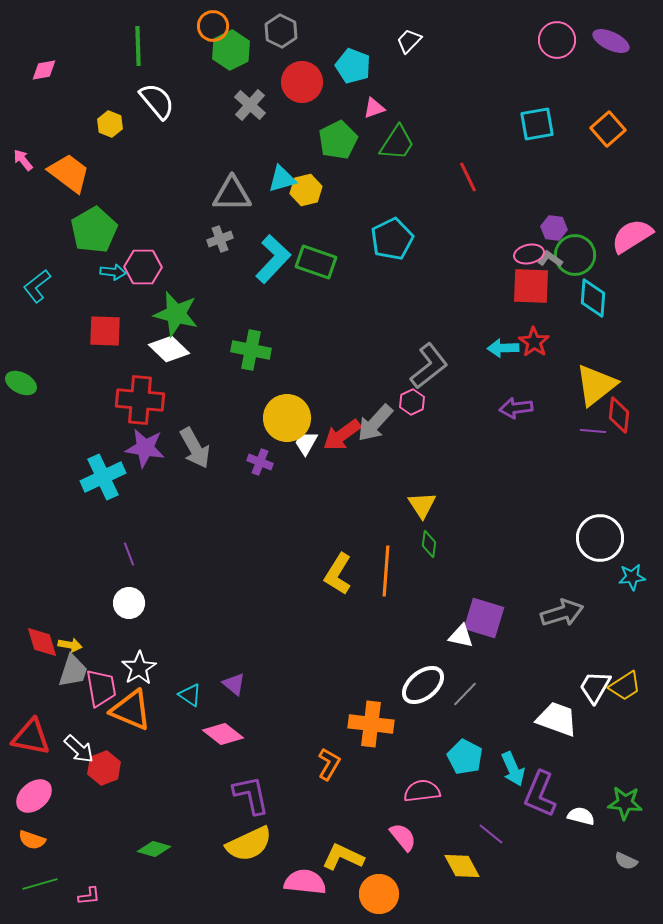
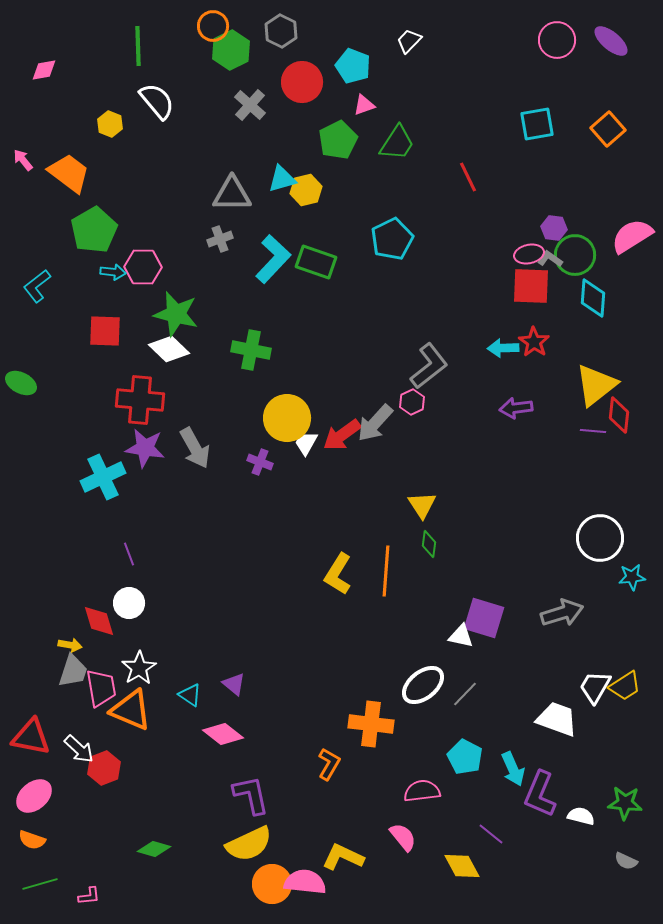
purple ellipse at (611, 41): rotated 15 degrees clockwise
pink triangle at (374, 108): moved 10 px left, 3 px up
red diamond at (42, 642): moved 57 px right, 21 px up
orange circle at (379, 894): moved 107 px left, 10 px up
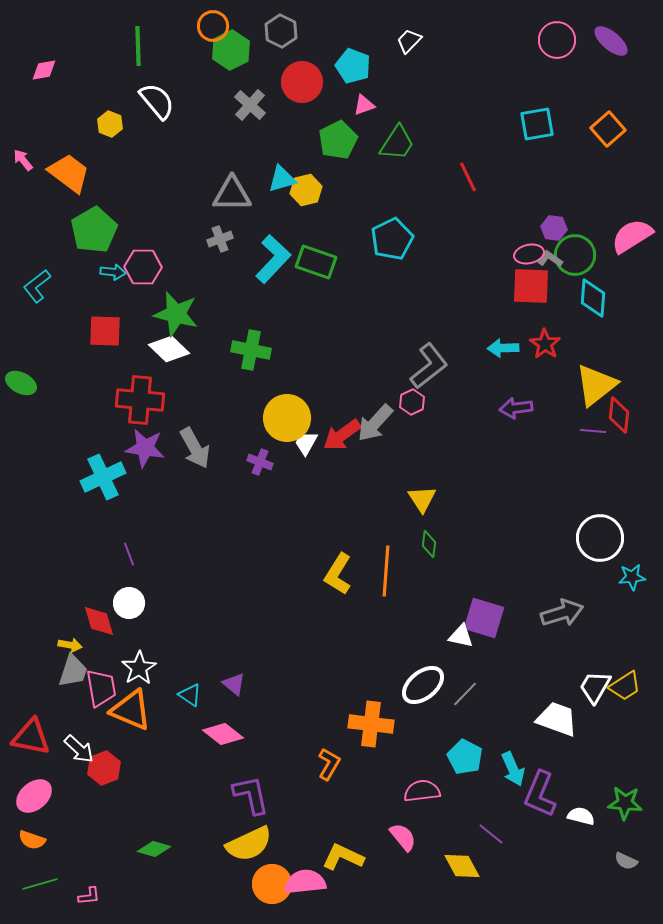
red star at (534, 342): moved 11 px right, 2 px down
yellow triangle at (422, 505): moved 6 px up
pink semicircle at (305, 882): rotated 12 degrees counterclockwise
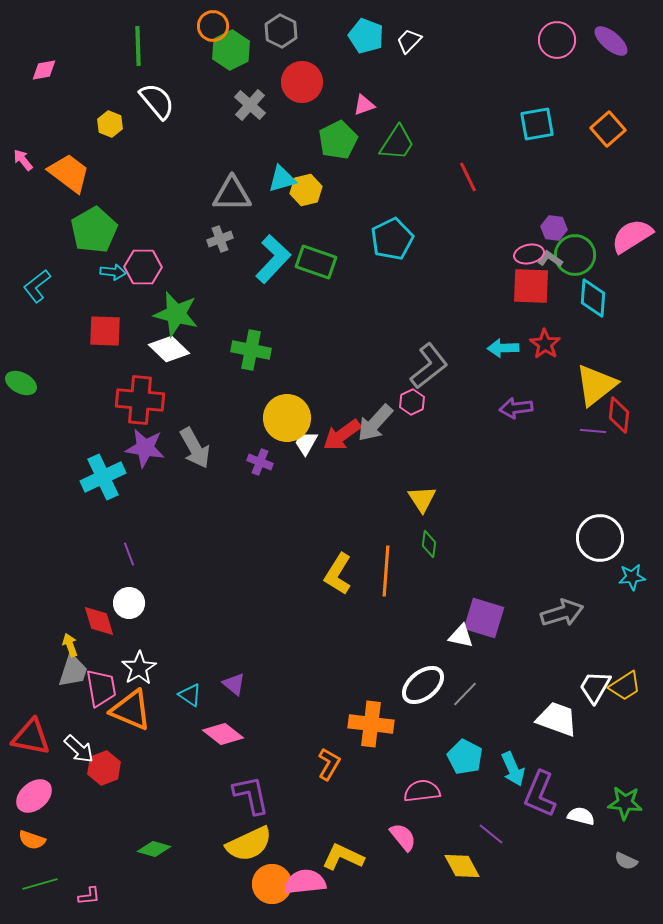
cyan pentagon at (353, 66): moved 13 px right, 30 px up
yellow arrow at (70, 645): rotated 120 degrees counterclockwise
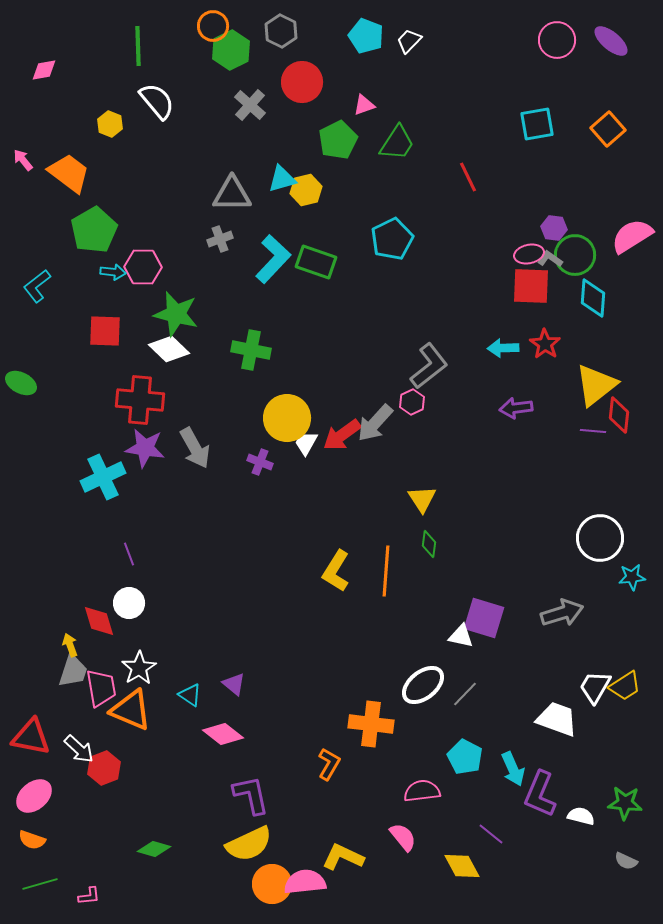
yellow L-shape at (338, 574): moved 2 px left, 3 px up
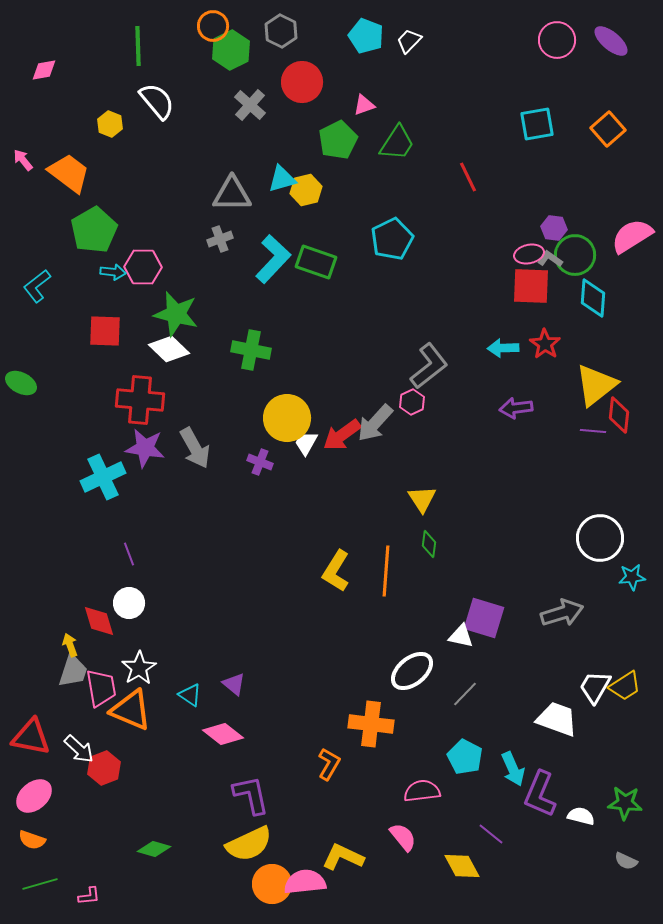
white ellipse at (423, 685): moved 11 px left, 14 px up
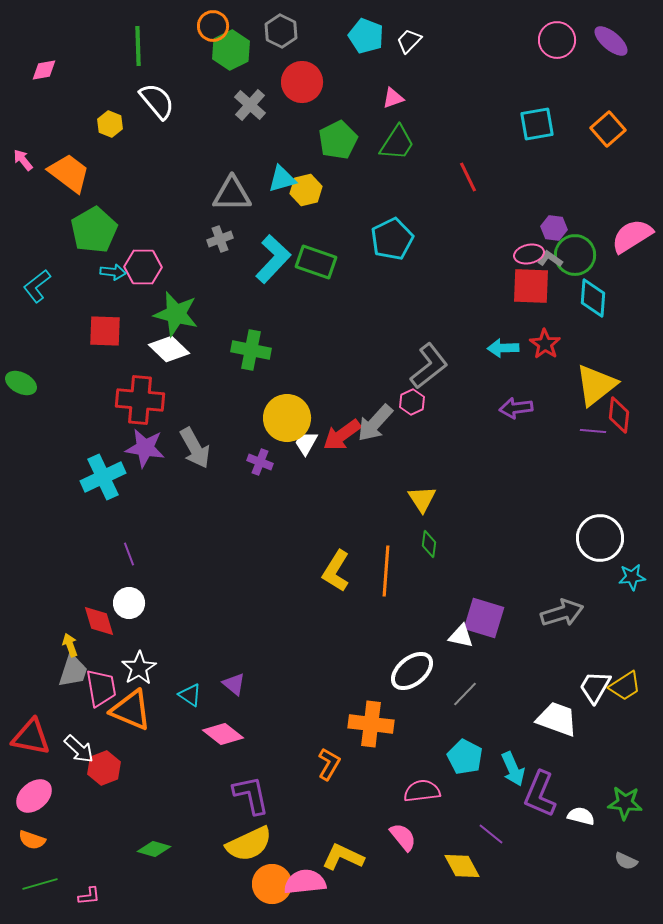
pink triangle at (364, 105): moved 29 px right, 7 px up
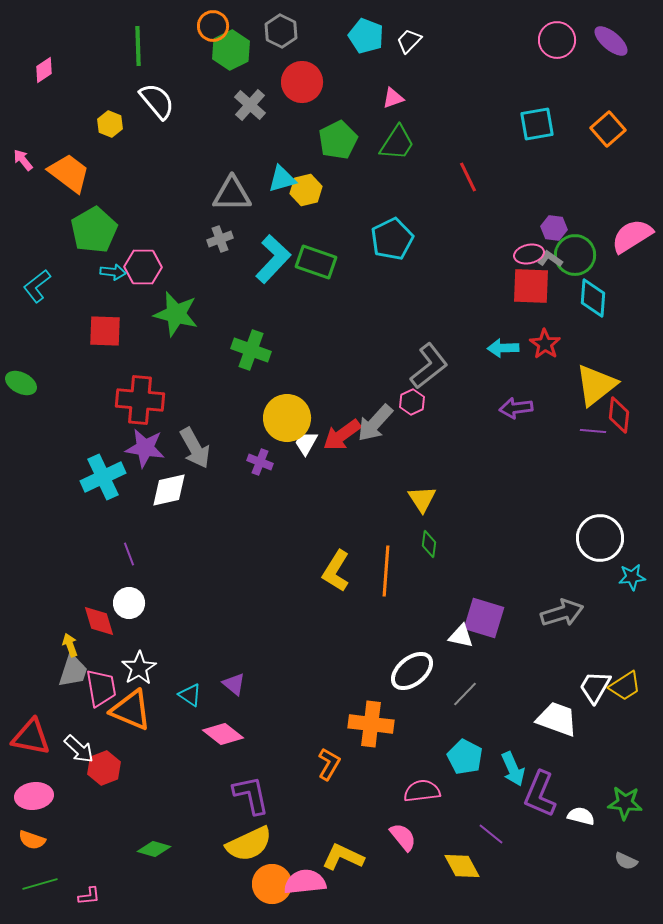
pink diamond at (44, 70): rotated 24 degrees counterclockwise
white diamond at (169, 349): moved 141 px down; rotated 57 degrees counterclockwise
green cross at (251, 350): rotated 9 degrees clockwise
pink ellipse at (34, 796): rotated 33 degrees clockwise
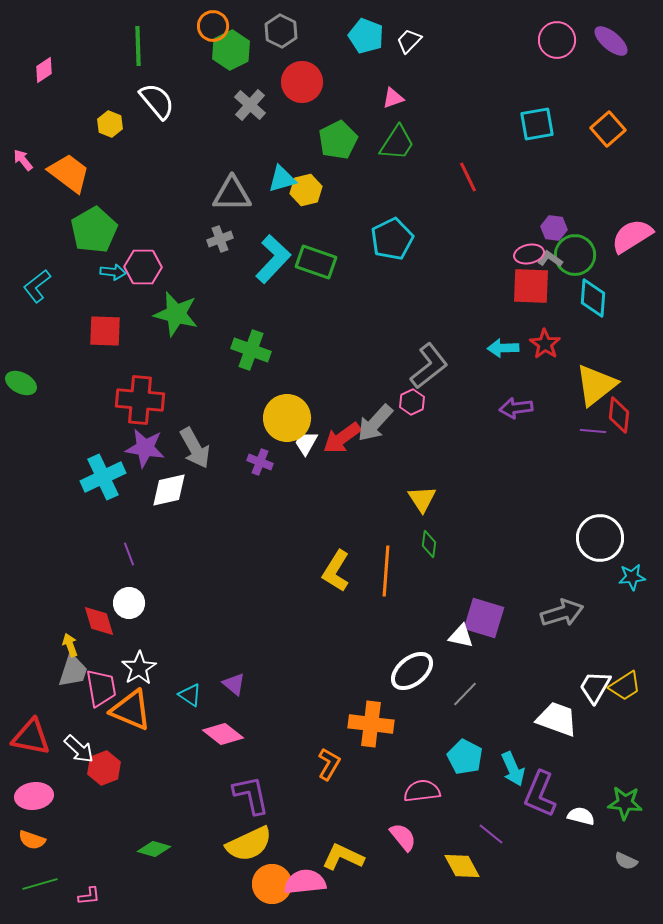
red arrow at (342, 435): moved 3 px down
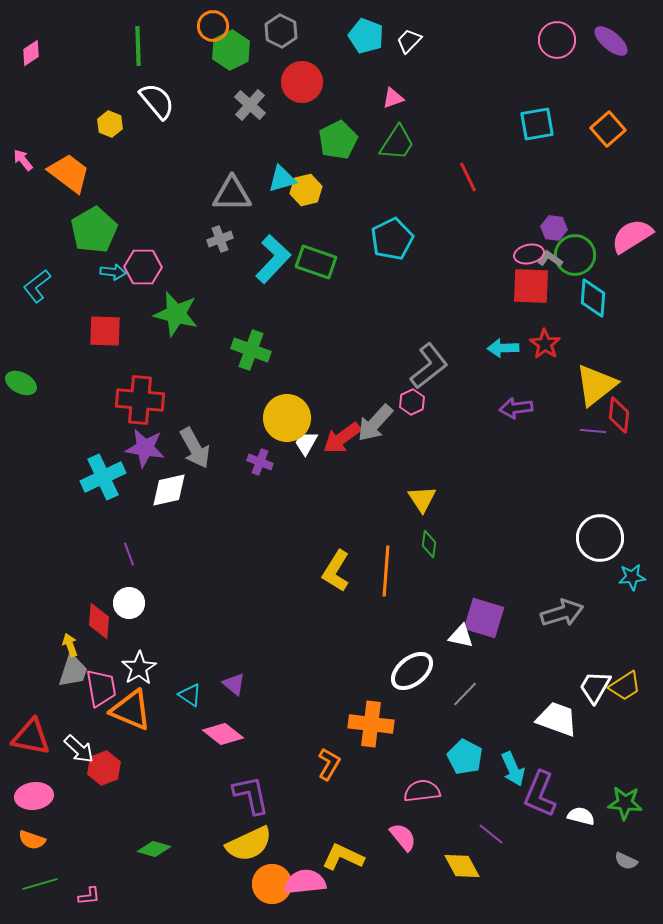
pink diamond at (44, 70): moved 13 px left, 17 px up
red diamond at (99, 621): rotated 21 degrees clockwise
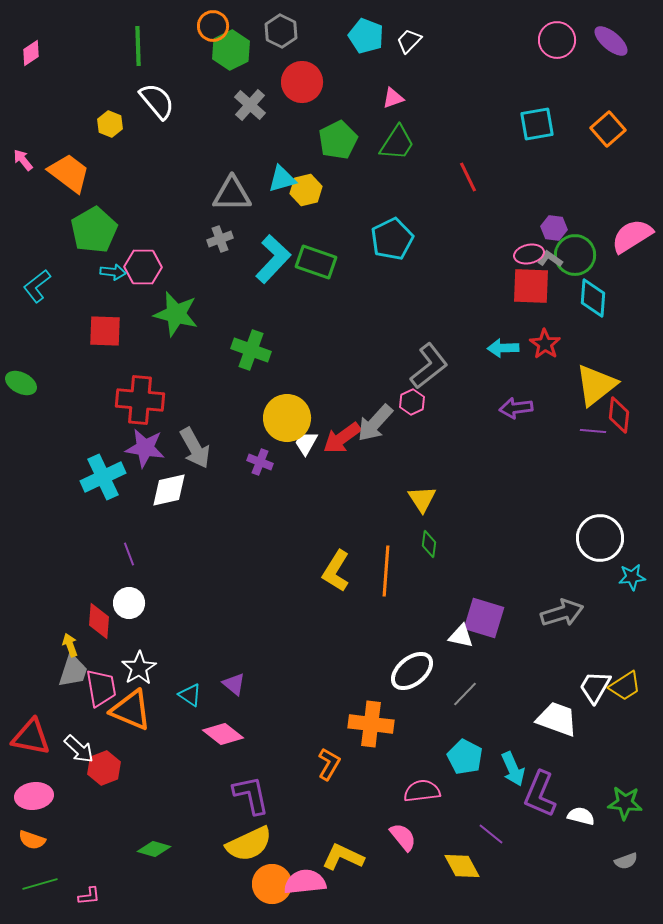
gray semicircle at (626, 861): rotated 45 degrees counterclockwise
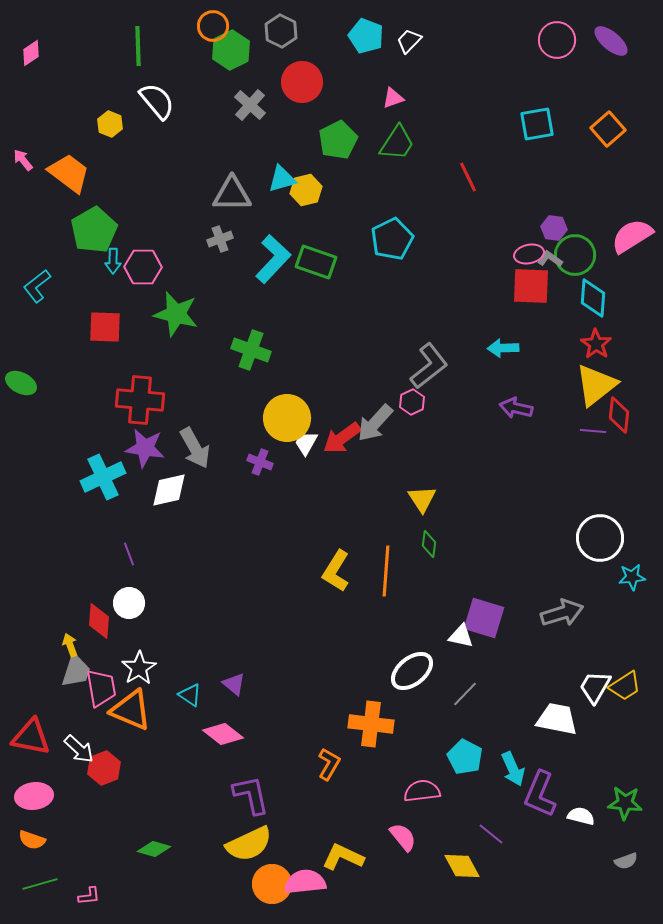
cyan arrow at (113, 272): moved 11 px up; rotated 85 degrees clockwise
red square at (105, 331): moved 4 px up
red star at (545, 344): moved 51 px right
purple arrow at (516, 408): rotated 20 degrees clockwise
gray trapezoid at (73, 671): moved 3 px right
white trapezoid at (557, 719): rotated 9 degrees counterclockwise
